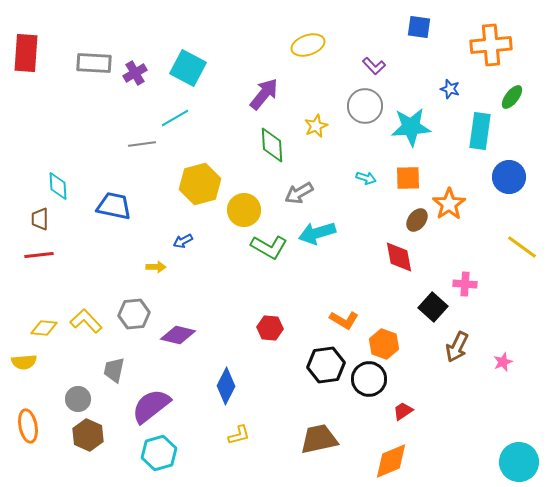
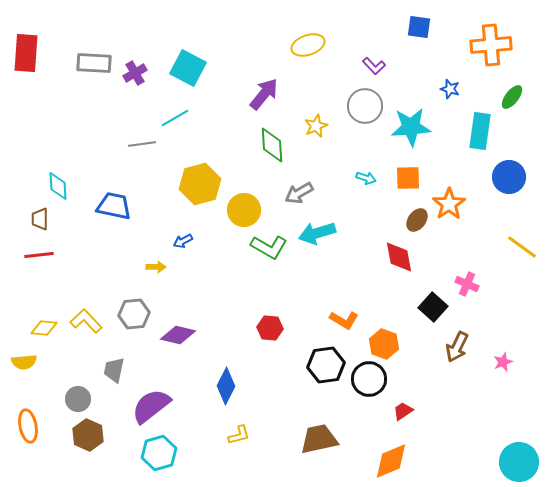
pink cross at (465, 284): moved 2 px right; rotated 20 degrees clockwise
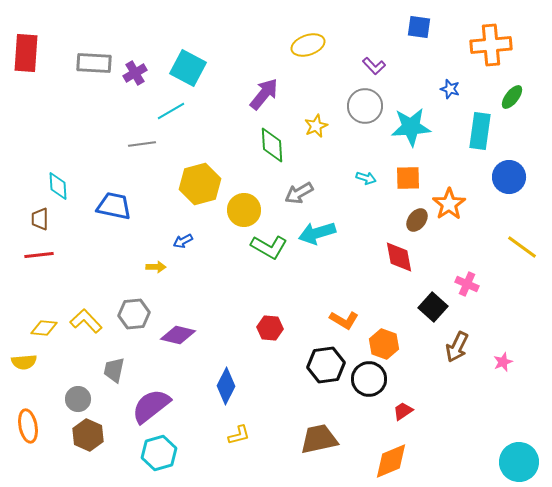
cyan line at (175, 118): moved 4 px left, 7 px up
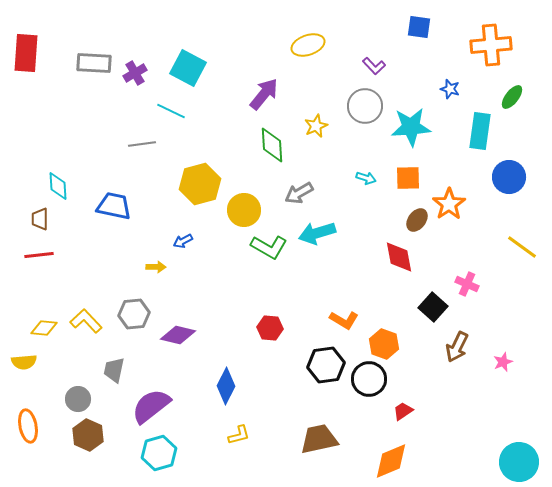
cyan line at (171, 111): rotated 56 degrees clockwise
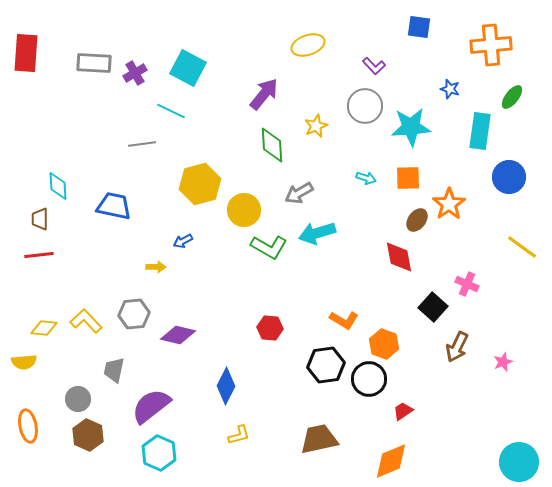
cyan hexagon at (159, 453): rotated 20 degrees counterclockwise
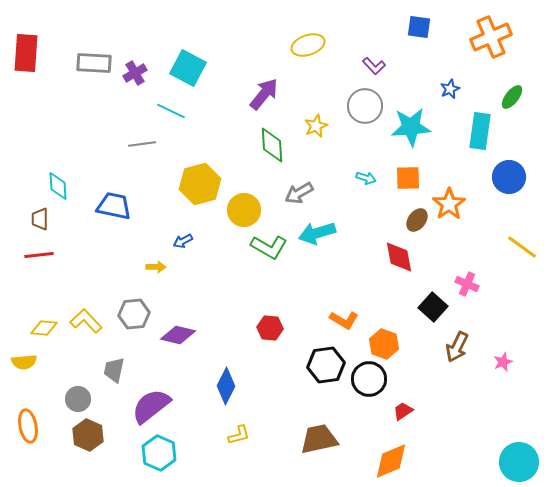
orange cross at (491, 45): moved 8 px up; rotated 18 degrees counterclockwise
blue star at (450, 89): rotated 30 degrees clockwise
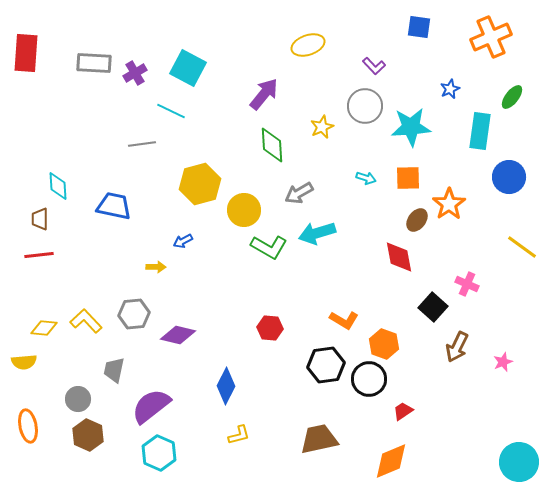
yellow star at (316, 126): moved 6 px right, 1 px down
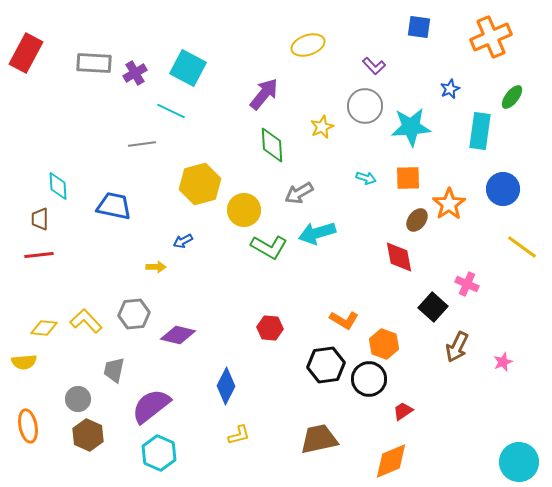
red rectangle at (26, 53): rotated 24 degrees clockwise
blue circle at (509, 177): moved 6 px left, 12 px down
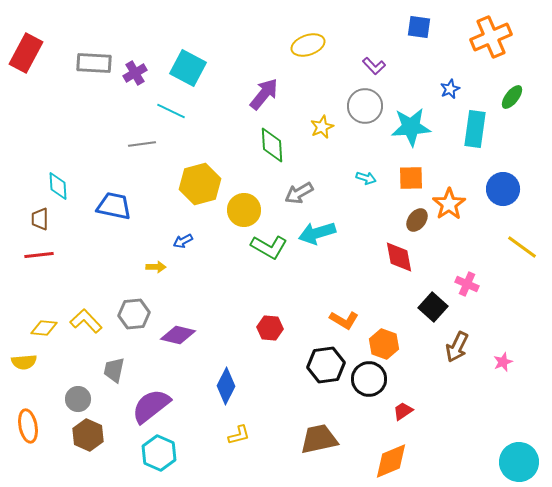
cyan rectangle at (480, 131): moved 5 px left, 2 px up
orange square at (408, 178): moved 3 px right
